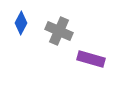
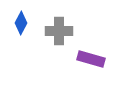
gray cross: rotated 24 degrees counterclockwise
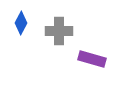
purple rectangle: moved 1 px right
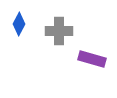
blue diamond: moved 2 px left, 1 px down
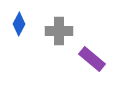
purple rectangle: rotated 24 degrees clockwise
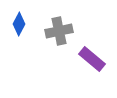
gray cross: rotated 12 degrees counterclockwise
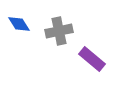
blue diamond: rotated 60 degrees counterclockwise
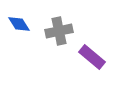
purple rectangle: moved 2 px up
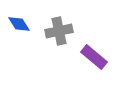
purple rectangle: moved 2 px right
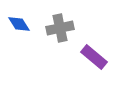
gray cross: moved 1 px right, 3 px up
